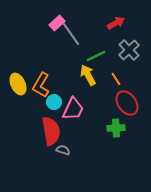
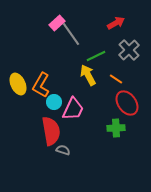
orange line: rotated 24 degrees counterclockwise
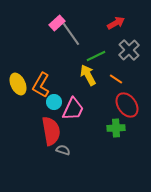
red ellipse: moved 2 px down
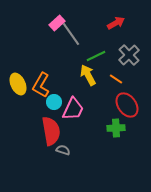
gray cross: moved 5 px down
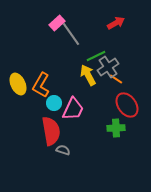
gray cross: moved 21 px left, 12 px down; rotated 10 degrees clockwise
cyan circle: moved 1 px down
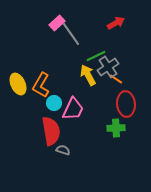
red ellipse: moved 1 px left, 1 px up; rotated 30 degrees clockwise
